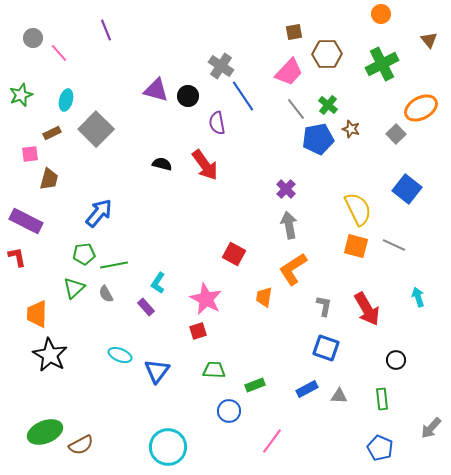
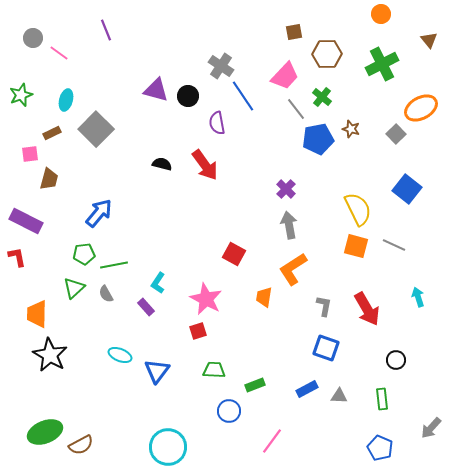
pink line at (59, 53): rotated 12 degrees counterclockwise
pink trapezoid at (289, 72): moved 4 px left, 4 px down
green cross at (328, 105): moved 6 px left, 8 px up
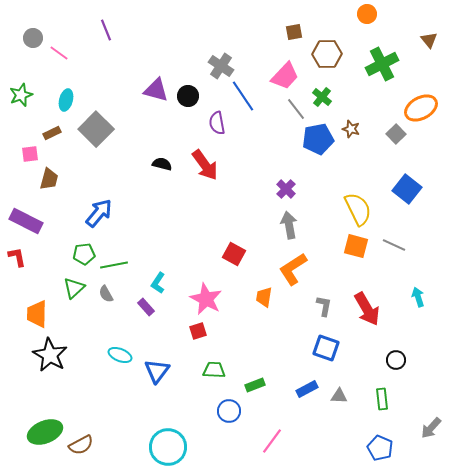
orange circle at (381, 14): moved 14 px left
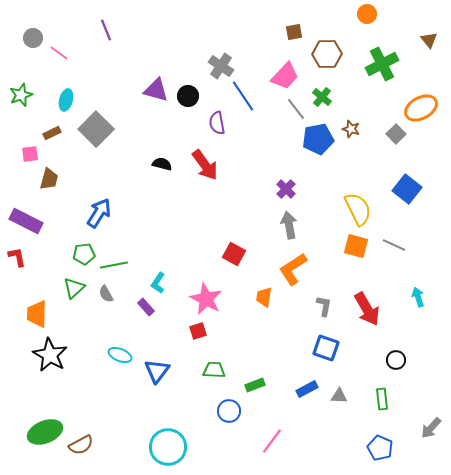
blue arrow at (99, 213): rotated 8 degrees counterclockwise
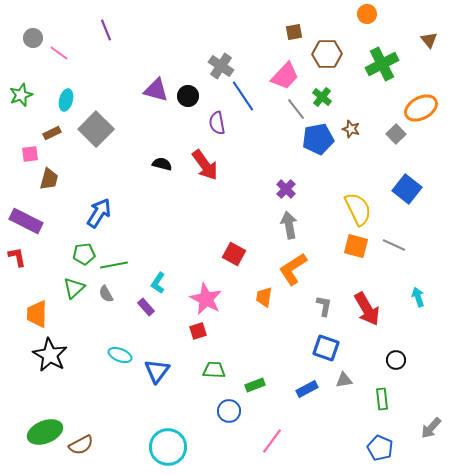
gray triangle at (339, 396): moved 5 px right, 16 px up; rotated 12 degrees counterclockwise
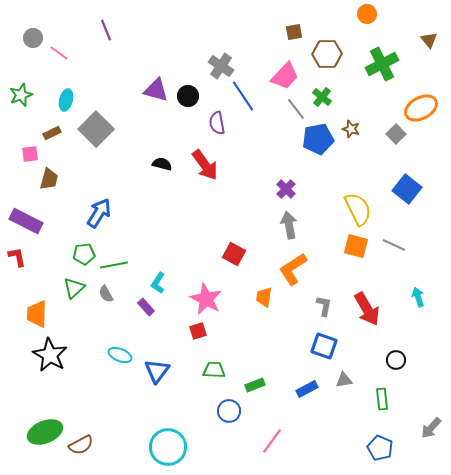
blue square at (326, 348): moved 2 px left, 2 px up
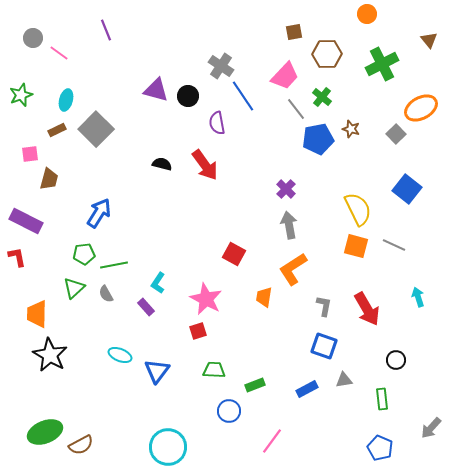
brown rectangle at (52, 133): moved 5 px right, 3 px up
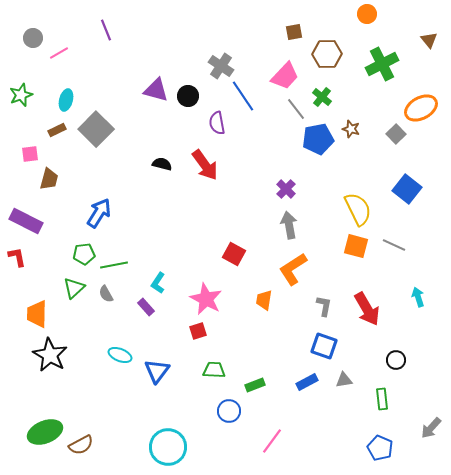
pink line at (59, 53): rotated 66 degrees counterclockwise
orange trapezoid at (264, 297): moved 3 px down
blue rectangle at (307, 389): moved 7 px up
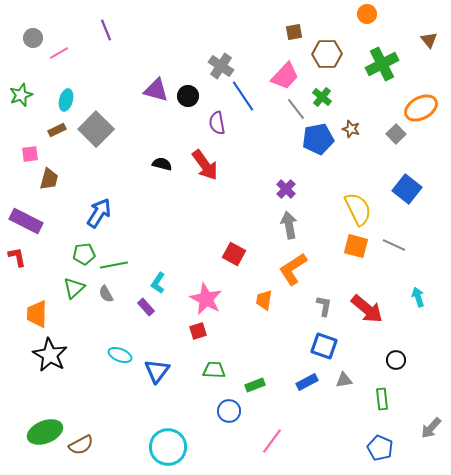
red arrow at (367, 309): rotated 20 degrees counterclockwise
